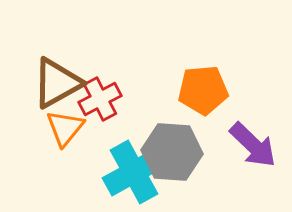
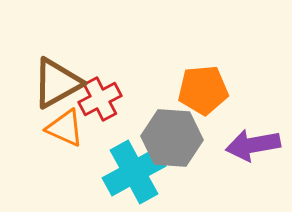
orange triangle: rotated 45 degrees counterclockwise
purple arrow: rotated 126 degrees clockwise
gray hexagon: moved 14 px up
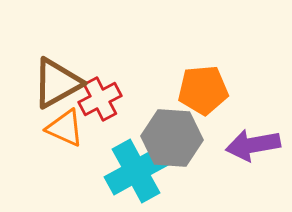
cyan cross: moved 2 px right, 1 px up
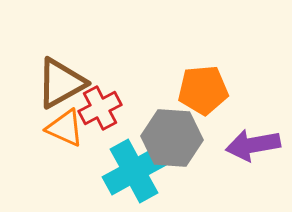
brown triangle: moved 4 px right
red cross: moved 9 px down
cyan cross: moved 2 px left
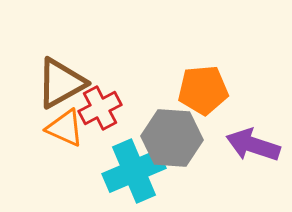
purple arrow: rotated 28 degrees clockwise
cyan cross: rotated 6 degrees clockwise
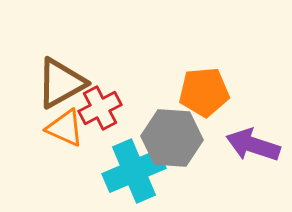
orange pentagon: moved 1 px right, 2 px down
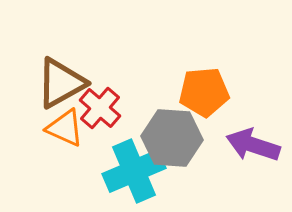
red cross: rotated 21 degrees counterclockwise
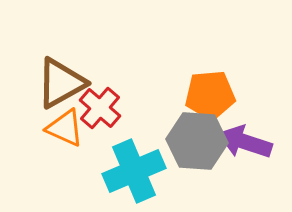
orange pentagon: moved 6 px right, 3 px down
gray hexagon: moved 25 px right, 3 px down
purple arrow: moved 8 px left, 3 px up
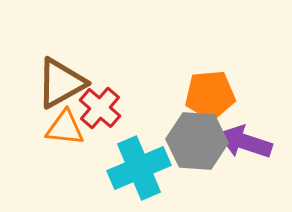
orange triangle: rotated 18 degrees counterclockwise
cyan cross: moved 5 px right, 3 px up
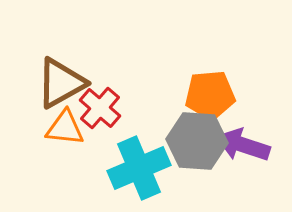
purple arrow: moved 2 px left, 3 px down
